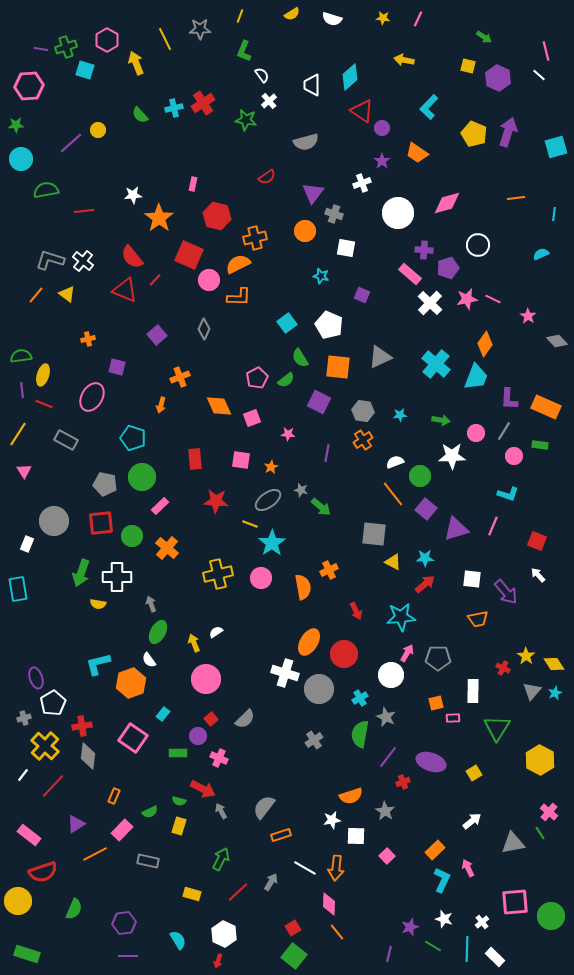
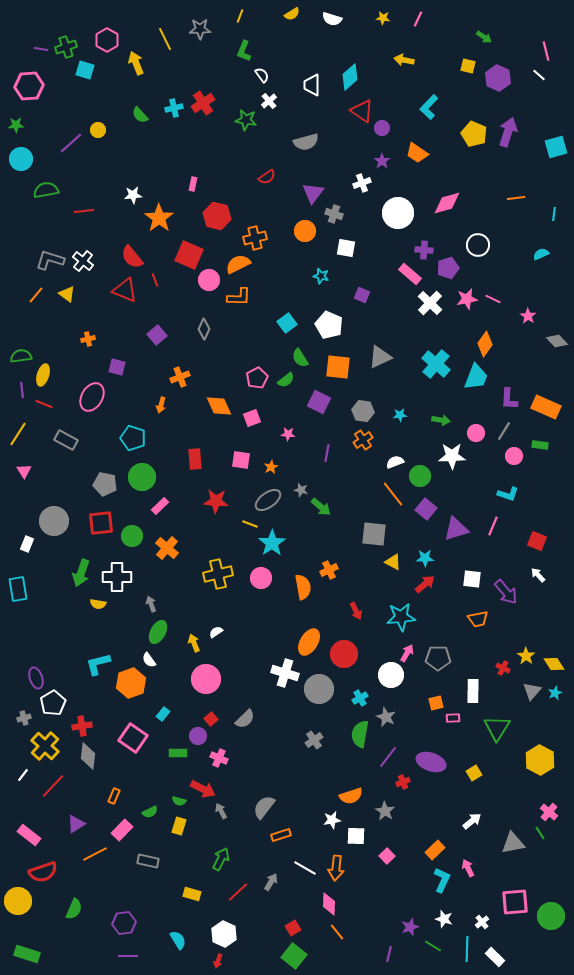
red line at (155, 280): rotated 64 degrees counterclockwise
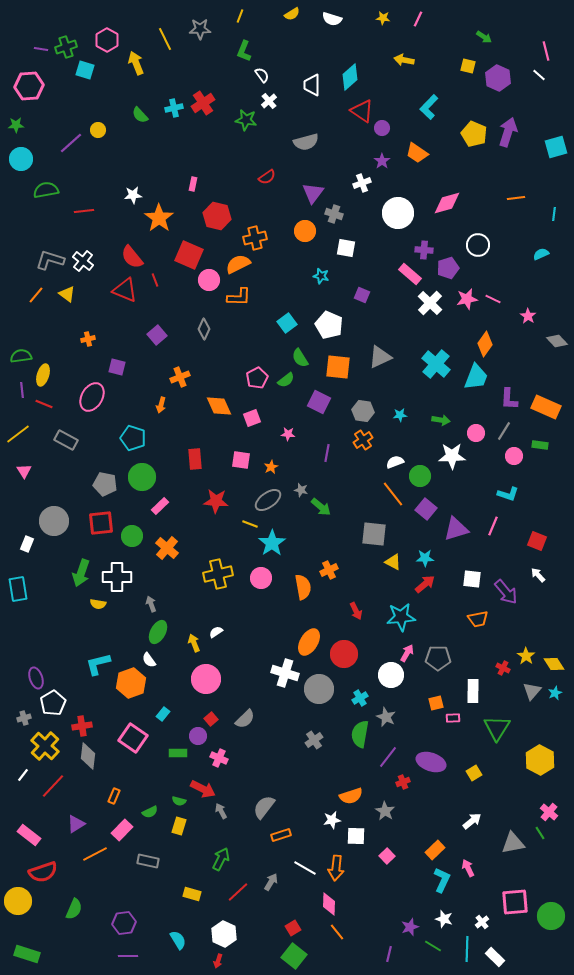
yellow line at (18, 434): rotated 20 degrees clockwise
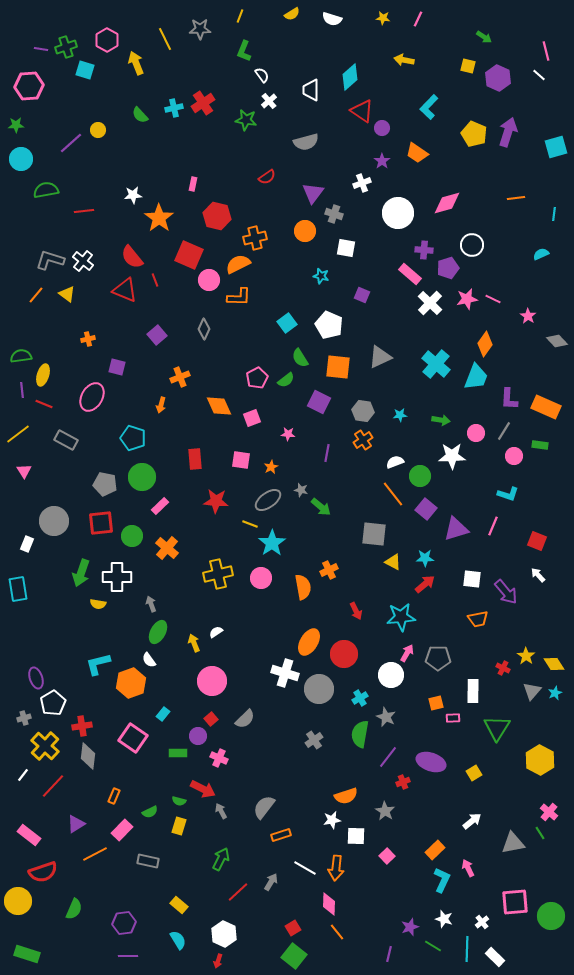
white trapezoid at (312, 85): moved 1 px left, 5 px down
white circle at (478, 245): moved 6 px left
pink circle at (206, 679): moved 6 px right, 2 px down
orange semicircle at (351, 796): moved 5 px left
yellow rectangle at (192, 894): moved 13 px left, 11 px down; rotated 24 degrees clockwise
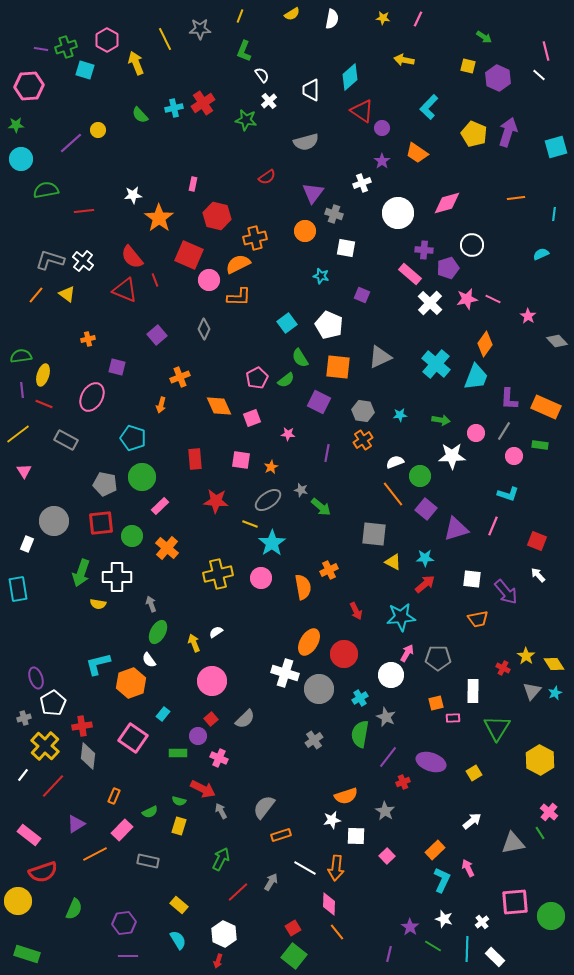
white semicircle at (332, 19): rotated 96 degrees counterclockwise
purple star at (410, 927): rotated 18 degrees counterclockwise
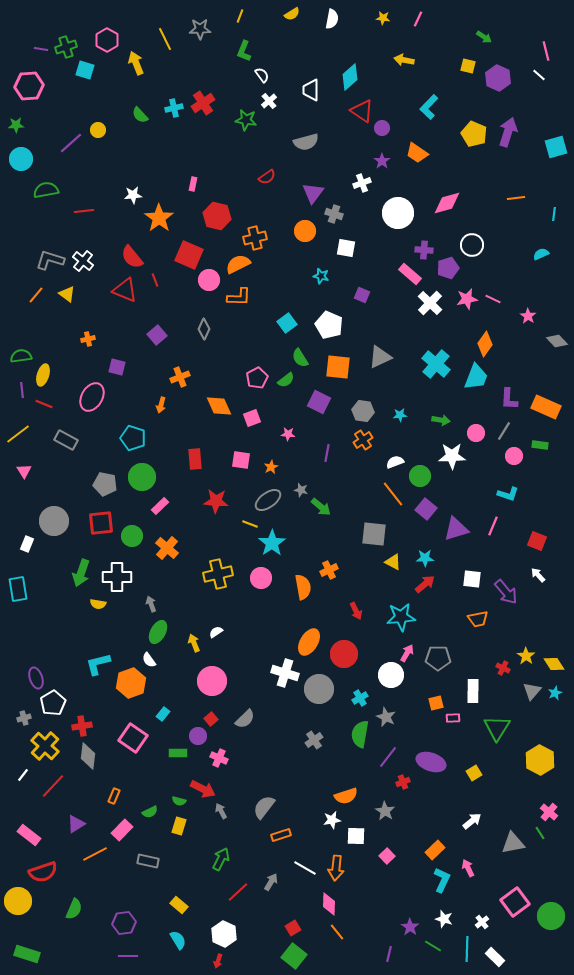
pink square at (515, 902): rotated 32 degrees counterclockwise
